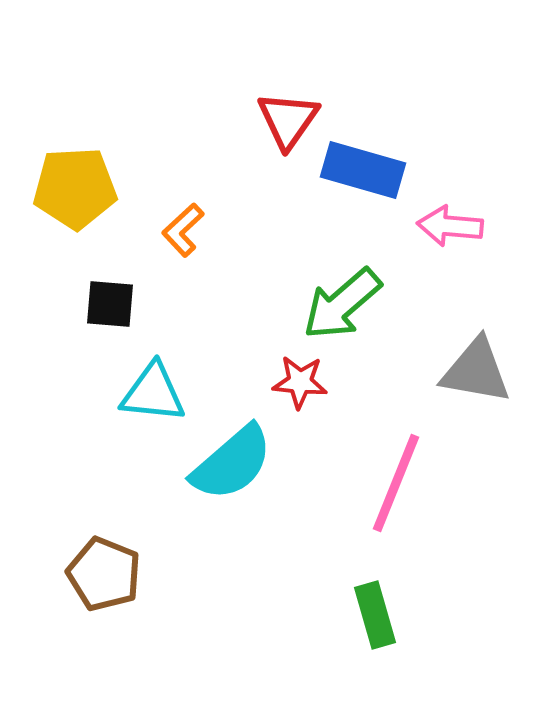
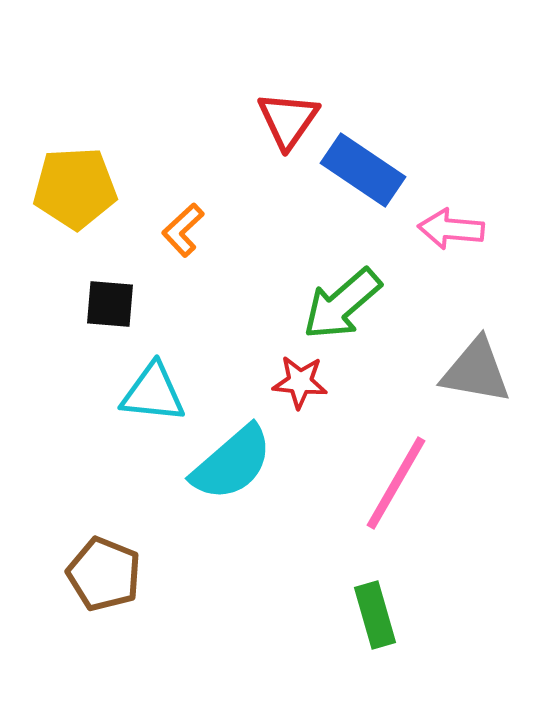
blue rectangle: rotated 18 degrees clockwise
pink arrow: moved 1 px right, 3 px down
pink line: rotated 8 degrees clockwise
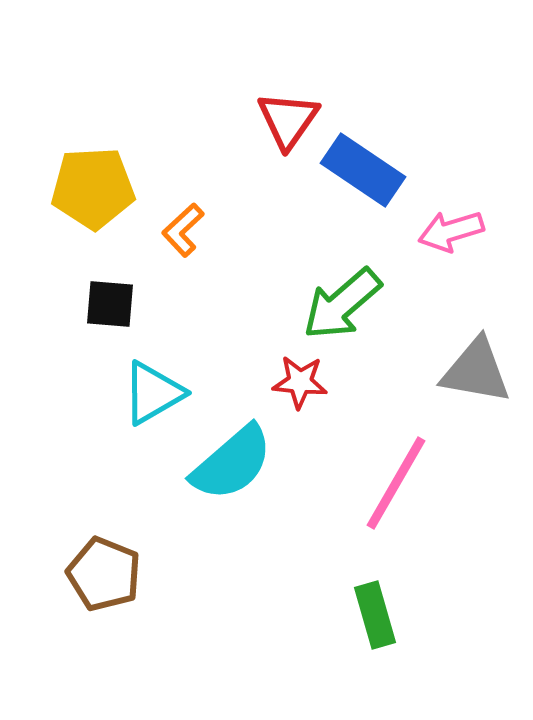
yellow pentagon: moved 18 px right
pink arrow: moved 2 px down; rotated 22 degrees counterclockwise
cyan triangle: rotated 36 degrees counterclockwise
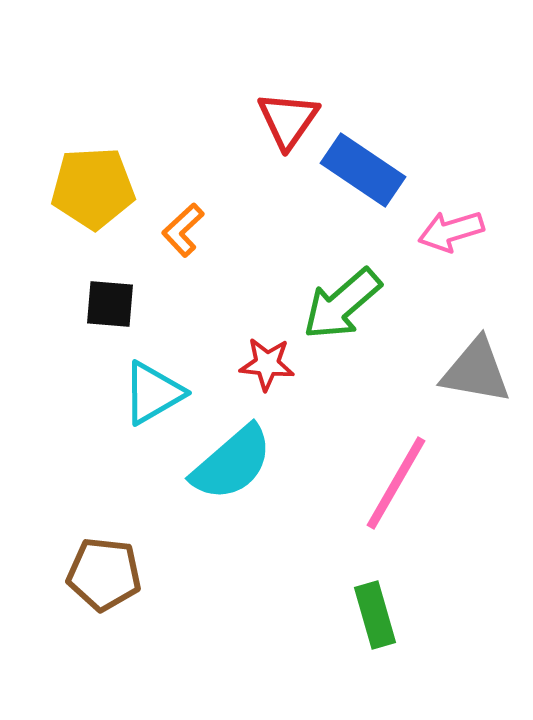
red star: moved 33 px left, 18 px up
brown pentagon: rotated 16 degrees counterclockwise
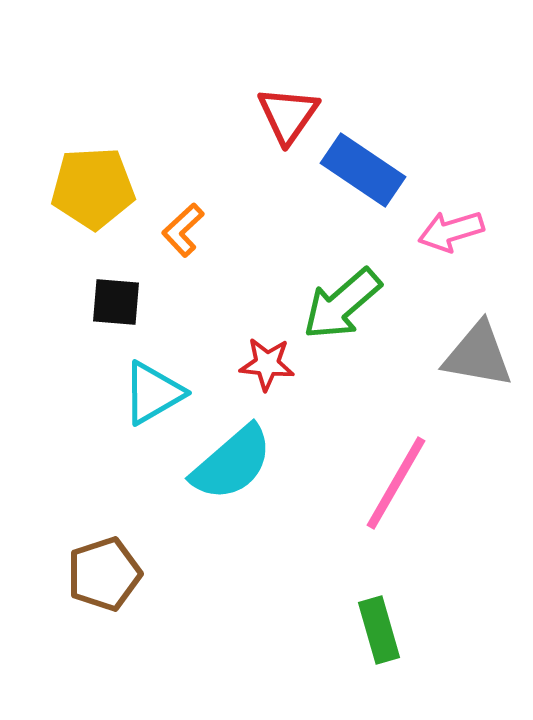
red triangle: moved 5 px up
black square: moved 6 px right, 2 px up
gray triangle: moved 2 px right, 16 px up
brown pentagon: rotated 24 degrees counterclockwise
green rectangle: moved 4 px right, 15 px down
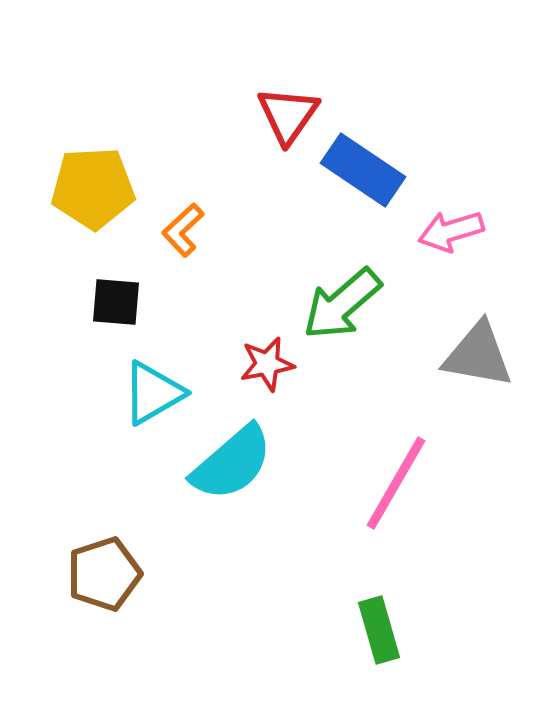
red star: rotated 16 degrees counterclockwise
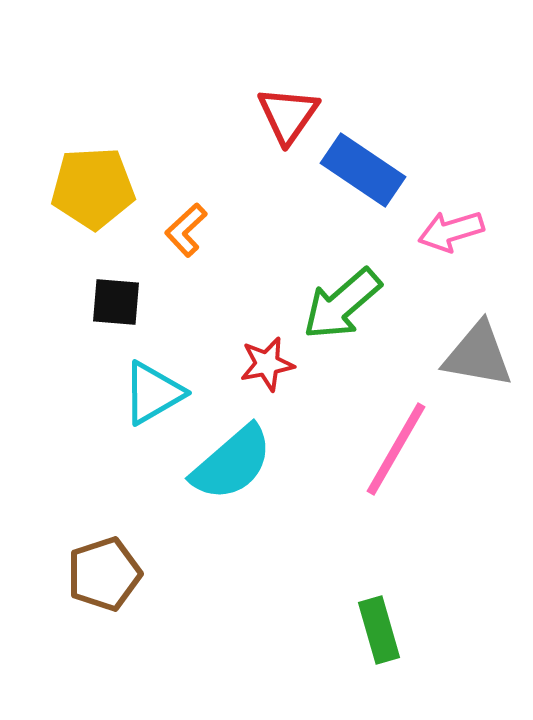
orange L-shape: moved 3 px right
pink line: moved 34 px up
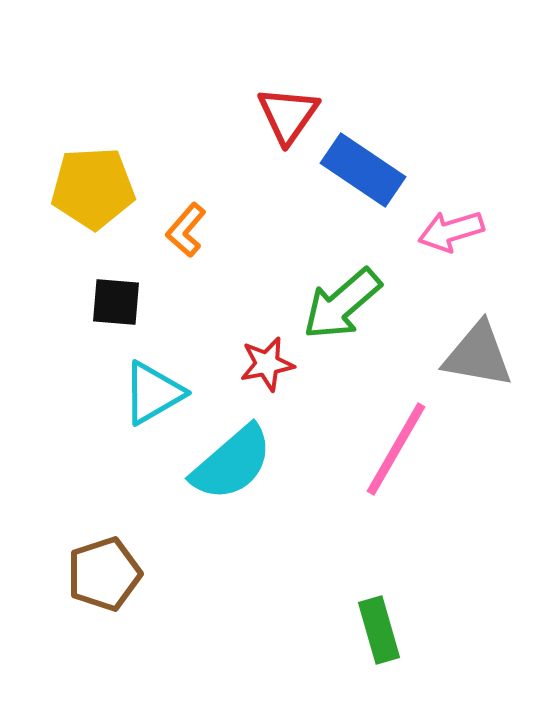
orange L-shape: rotated 6 degrees counterclockwise
